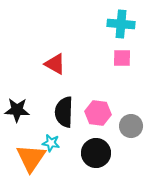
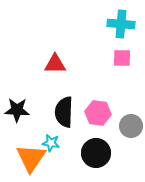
red triangle: rotated 30 degrees counterclockwise
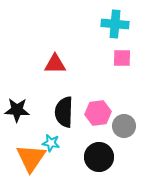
cyan cross: moved 6 px left
pink hexagon: rotated 15 degrees counterclockwise
gray circle: moved 7 px left
black circle: moved 3 px right, 4 px down
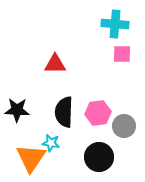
pink square: moved 4 px up
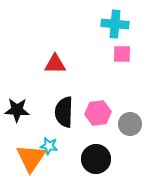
gray circle: moved 6 px right, 2 px up
cyan star: moved 2 px left, 3 px down
black circle: moved 3 px left, 2 px down
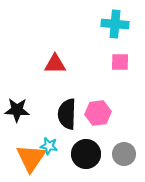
pink square: moved 2 px left, 8 px down
black semicircle: moved 3 px right, 2 px down
gray circle: moved 6 px left, 30 px down
black circle: moved 10 px left, 5 px up
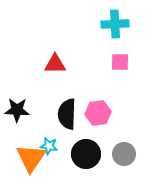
cyan cross: rotated 8 degrees counterclockwise
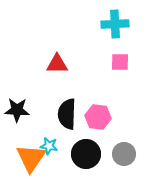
red triangle: moved 2 px right
pink hexagon: moved 4 px down; rotated 15 degrees clockwise
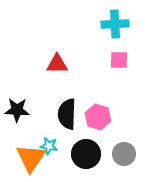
pink square: moved 1 px left, 2 px up
pink hexagon: rotated 10 degrees clockwise
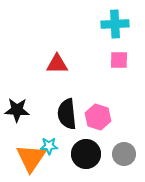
black semicircle: rotated 8 degrees counterclockwise
cyan star: rotated 12 degrees counterclockwise
